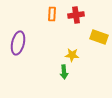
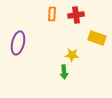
yellow rectangle: moved 2 px left, 1 px down
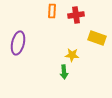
orange rectangle: moved 3 px up
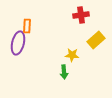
orange rectangle: moved 25 px left, 15 px down
red cross: moved 5 px right
yellow rectangle: moved 1 px left, 2 px down; rotated 60 degrees counterclockwise
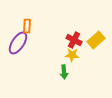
red cross: moved 7 px left, 25 px down; rotated 35 degrees clockwise
purple ellipse: rotated 20 degrees clockwise
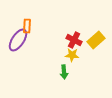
purple ellipse: moved 3 px up
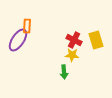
yellow rectangle: rotated 66 degrees counterclockwise
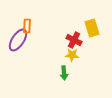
yellow rectangle: moved 4 px left, 12 px up
green arrow: moved 1 px down
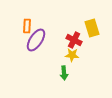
purple ellipse: moved 18 px right
